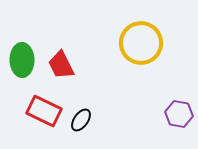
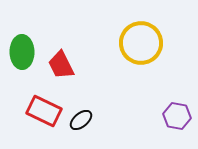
green ellipse: moved 8 px up
purple hexagon: moved 2 px left, 2 px down
black ellipse: rotated 15 degrees clockwise
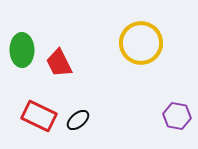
green ellipse: moved 2 px up
red trapezoid: moved 2 px left, 2 px up
red rectangle: moved 5 px left, 5 px down
black ellipse: moved 3 px left
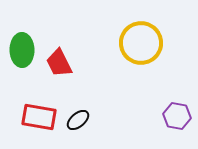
red rectangle: moved 1 px down; rotated 16 degrees counterclockwise
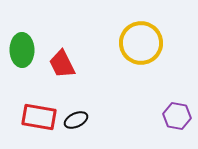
red trapezoid: moved 3 px right, 1 px down
black ellipse: moved 2 px left; rotated 15 degrees clockwise
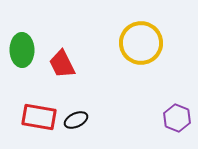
purple hexagon: moved 2 px down; rotated 12 degrees clockwise
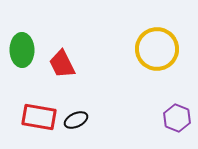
yellow circle: moved 16 px right, 6 px down
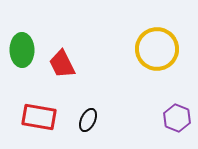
black ellipse: moved 12 px right; rotated 40 degrees counterclockwise
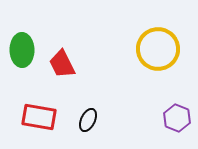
yellow circle: moved 1 px right
